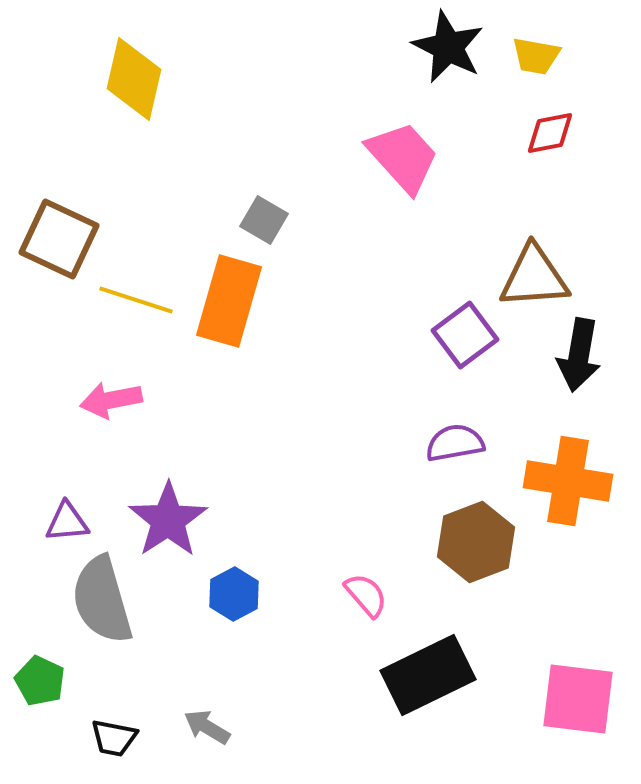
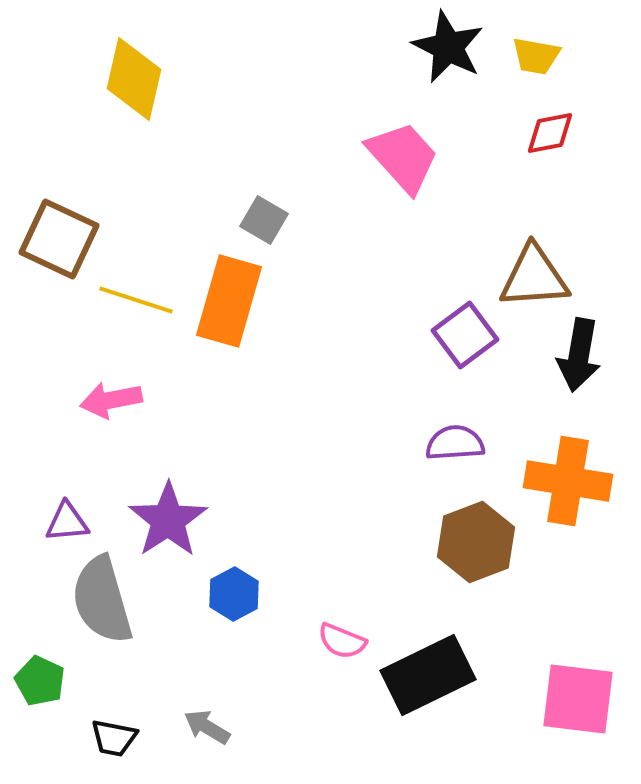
purple semicircle: rotated 6 degrees clockwise
pink semicircle: moved 24 px left, 46 px down; rotated 153 degrees clockwise
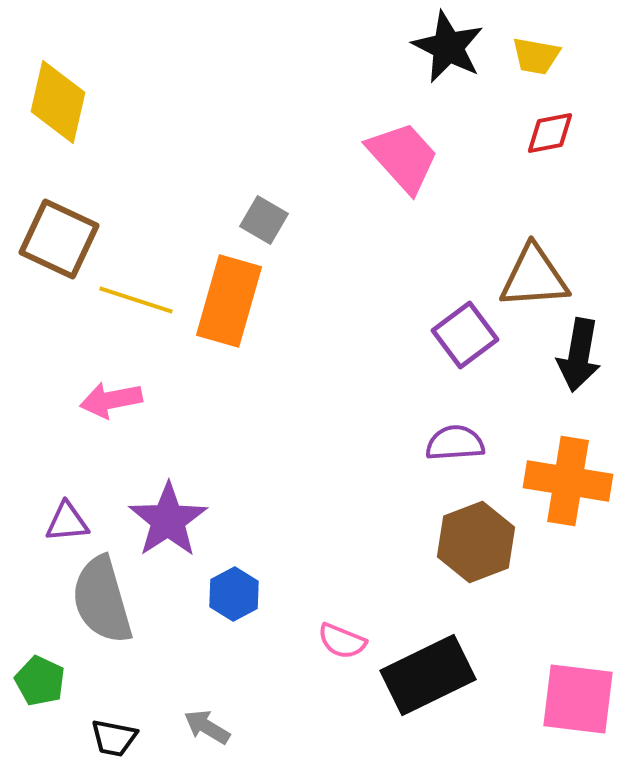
yellow diamond: moved 76 px left, 23 px down
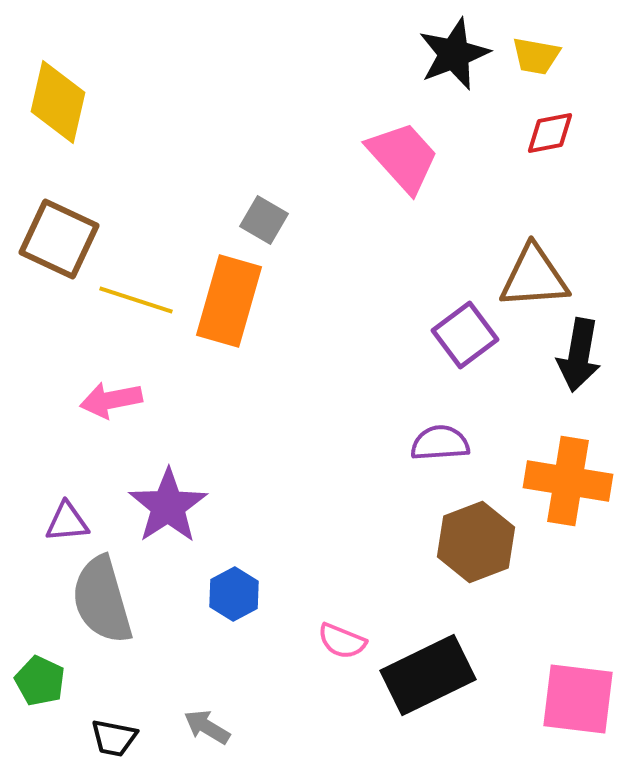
black star: moved 6 px right, 7 px down; rotated 24 degrees clockwise
purple semicircle: moved 15 px left
purple star: moved 14 px up
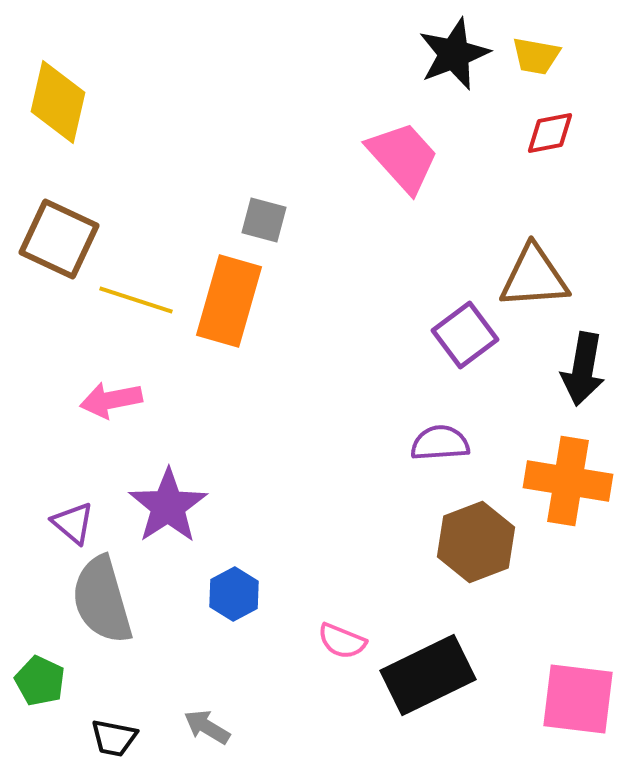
gray square: rotated 15 degrees counterclockwise
black arrow: moved 4 px right, 14 px down
purple triangle: moved 6 px right, 1 px down; rotated 45 degrees clockwise
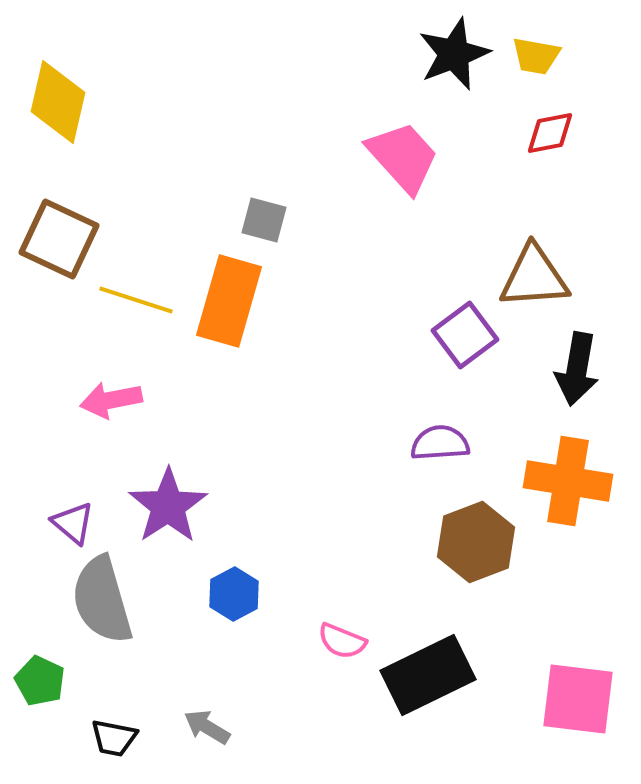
black arrow: moved 6 px left
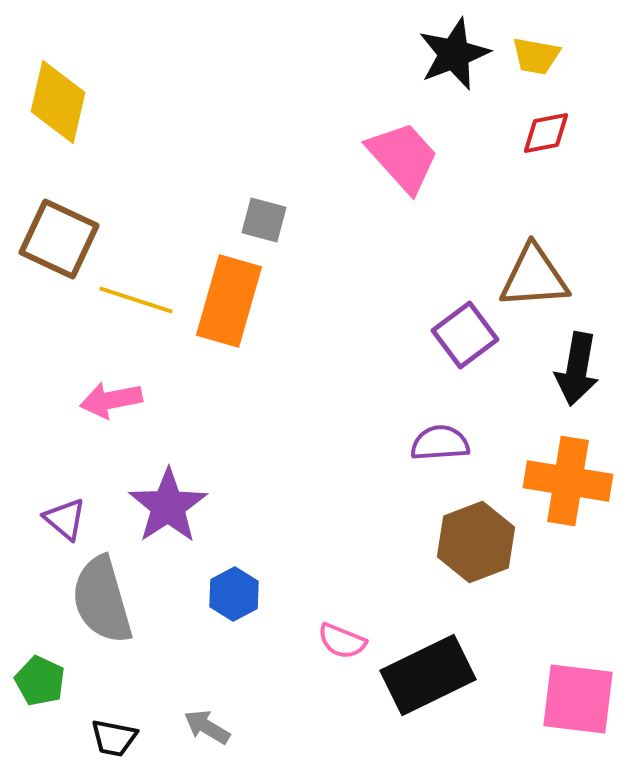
red diamond: moved 4 px left
purple triangle: moved 8 px left, 4 px up
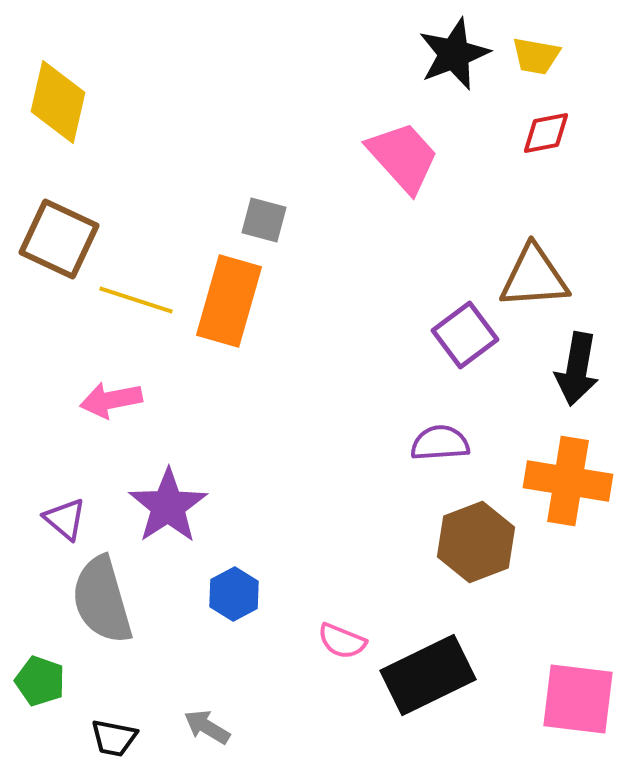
green pentagon: rotated 6 degrees counterclockwise
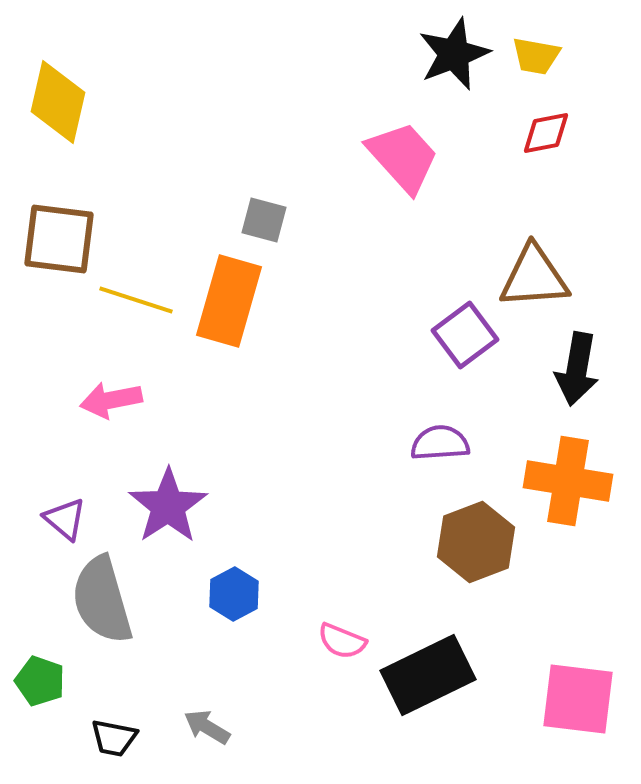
brown square: rotated 18 degrees counterclockwise
